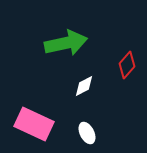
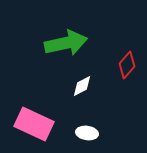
white diamond: moved 2 px left
white ellipse: rotated 55 degrees counterclockwise
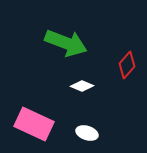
green arrow: rotated 33 degrees clockwise
white diamond: rotated 50 degrees clockwise
white ellipse: rotated 10 degrees clockwise
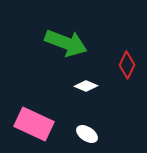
red diamond: rotated 16 degrees counterclockwise
white diamond: moved 4 px right
white ellipse: moved 1 px down; rotated 15 degrees clockwise
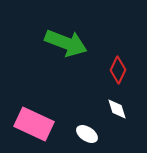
red diamond: moved 9 px left, 5 px down
white diamond: moved 31 px right, 23 px down; rotated 50 degrees clockwise
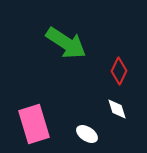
green arrow: rotated 12 degrees clockwise
red diamond: moved 1 px right, 1 px down
pink rectangle: rotated 48 degrees clockwise
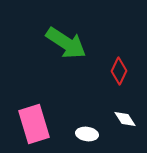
white diamond: moved 8 px right, 10 px down; rotated 15 degrees counterclockwise
white ellipse: rotated 25 degrees counterclockwise
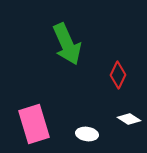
green arrow: moved 1 px right, 1 px down; rotated 33 degrees clockwise
red diamond: moved 1 px left, 4 px down
white diamond: moved 4 px right; rotated 25 degrees counterclockwise
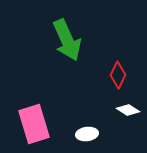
green arrow: moved 4 px up
white diamond: moved 1 px left, 9 px up
white ellipse: rotated 15 degrees counterclockwise
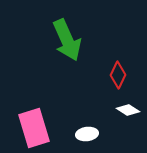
pink rectangle: moved 4 px down
